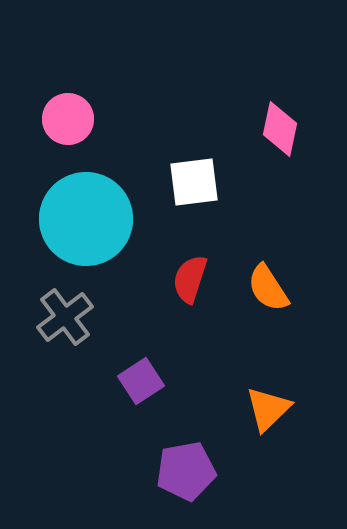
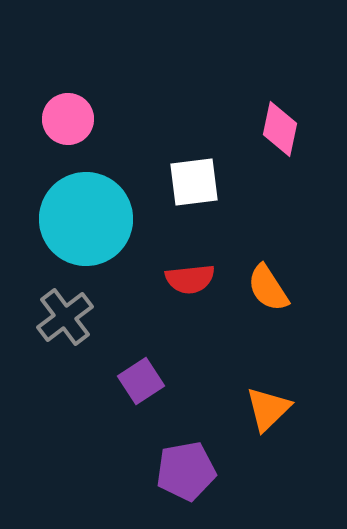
red semicircle: rotated 114 degrees counterclockwise
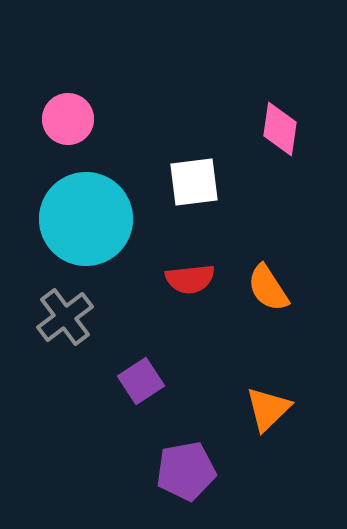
pink diamond: rotated 4 degrees counterclockwise
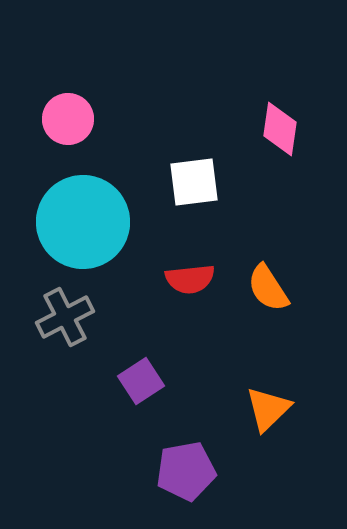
cyan circle: moved 3 px left, 3 px down
gray cross: rotated 10 degrees clockwise
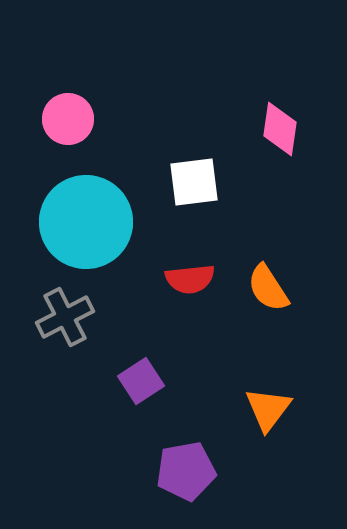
cyan circle: moved 3 px right
orange triangle: rotated 9 degrees counterclockwise
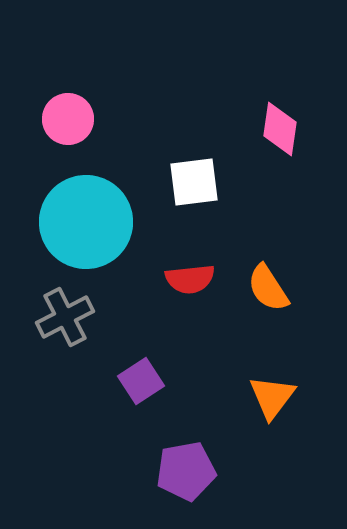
orange triangle: moved 4 px right, 12 px up
